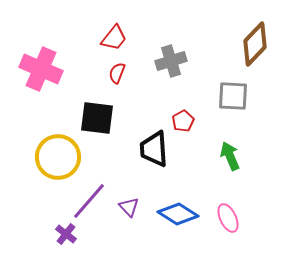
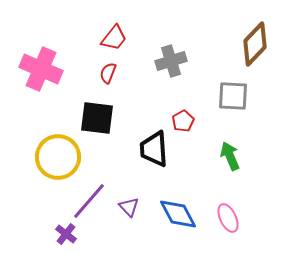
red semicircle: moved 9 px left
blue diamond: rotated 30 degrees clockwise
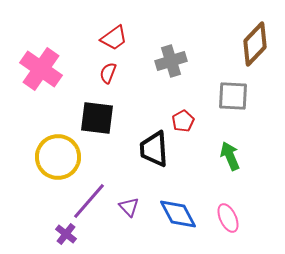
red trapezoid: rotated 16 degrees clockwise
pink cross: rotated 12 degrees clockwise
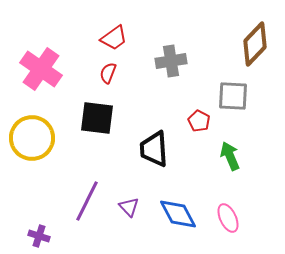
gray cross: rotated 8 degrees clockwise
red pentagon: moved 16 px right; rotated 15 degrees counterclockwise
yellow circle: moved 26 px left, 19 px up
purple line: moved 2 px left; rotated 15 degrees counterclockwise
purple cross: moved 27 px left, 2 px down; rotated 20 degrees counterclockwise
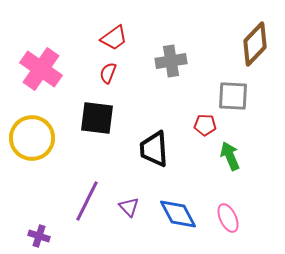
red pentagon: moved 6 px right, 4 px down; rotated 25 degrees counterclockwise
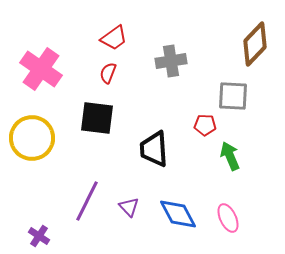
purple cross: rotated 15 degrees clockwise
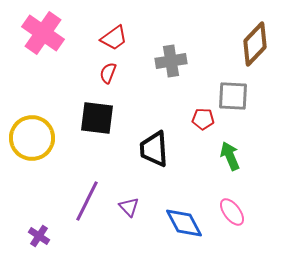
pink cross: moved 2 px right, 36 px up
red pentagon: moved 2 px left, 6 px up
blue diamond: moved 6 px right, 9 px down
pink ellipse: moved 4 px right, 6 px up; rotated 12 degrees counterclockwise
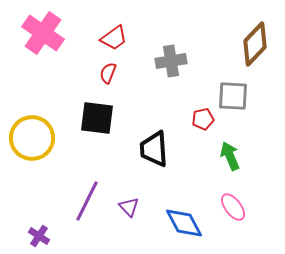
red pentagon: rotated 15 degrees counterclockwise
pink ellipse: moved 1 px right, 5 px up
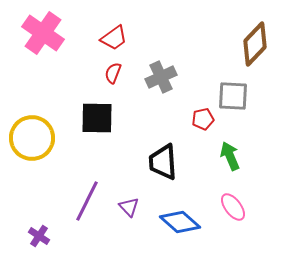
gray cross: moved 10 px left, 16 px down; rotated 16 degrees counterclockwise
red semicircle: moved 5 px right
black square: rotated 6 degrees counterclockwise
black trapezoid: moved 9 px right, 13 px down
blue diamond: moved 4 px left, 1 px up; rotated 21 degrees counterclockwise
